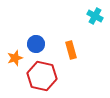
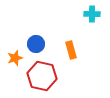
cyan cross: moved 3 px left, 2 px up; rotated 28 degrees counterclockwise
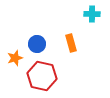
blue circle: moved 1 px right
orange rectangle: moved 7 px up
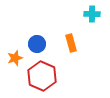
red hexagon: rotated 12 degrees clockwise
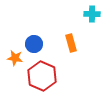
blue circle: moved 3 px left
orange star: rotated 28 degrees clockwise
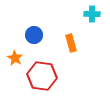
blue circle: moved 9 px up
orange star: rotated 21 degrees clockwise
red hexagon: rotated 16 degrees counterclockwise
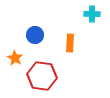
blue circle: moved 1 px right
orange rectangle: moved 1 px left; rotated 18 degrees clockwise
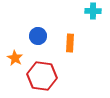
cyan cross: moved 1 px right, 3 px up
blue circle: moved 3 px right, 1 px down
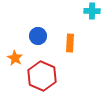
cyan cross: moved 1 px left
red hexagon: rotated 16 degrees clockwise
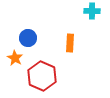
blue circle: moved 10 px left, 2 px down
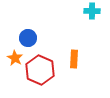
orange rectangle: moved 4 px right, 16 px down
red hexagon: moved 2 px left, 6 px up
